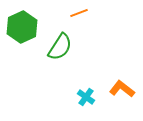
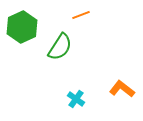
orange line: moved 2 px right, 2 px down
cyan cross: moved 10 px left, 2 px down
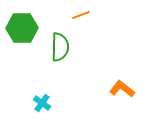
green hexagon: moved 1 px down; rotated 24 degrees clockwise
green semicircle: rotated 32 degrees counterclockwise
cyan cross: moved 34 px left, 4 px down
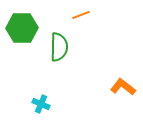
green semicircle: moved 1 px left
orange L-shape: moved 1 px right, 2 px up
cyan cross: moved 1 px left, 1 px down; rotated 12 degrees counterclockwise
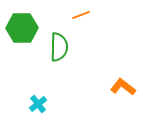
cyan cross: moved 3 px left; rotated 30 degrees clockwise
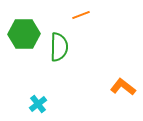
green hexagon: moved 2 px right, 6 px down
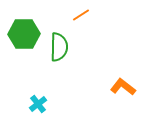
orange line: rotated 12 degrees counterclockwise
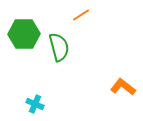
green semicircle: rotated 16 degrees counterclockwise
cyan cross: moved 3 px left; rotated 30 degrees counterclockwise
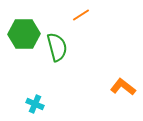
green semicircle: moved 2 px left
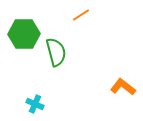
green semicircle: moved 1 px left, 5 px down
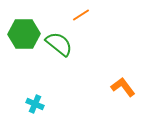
green semicircle: moved 3 px right, 8 px up; rotated 36 degrees counterclockwise
orange L-shape: rotated 15 degrees clockwise
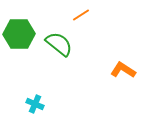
green hexagon: moved 5 px left
orange L-shape: moved 17 px up; rotated 20 degrees counterclockwise
